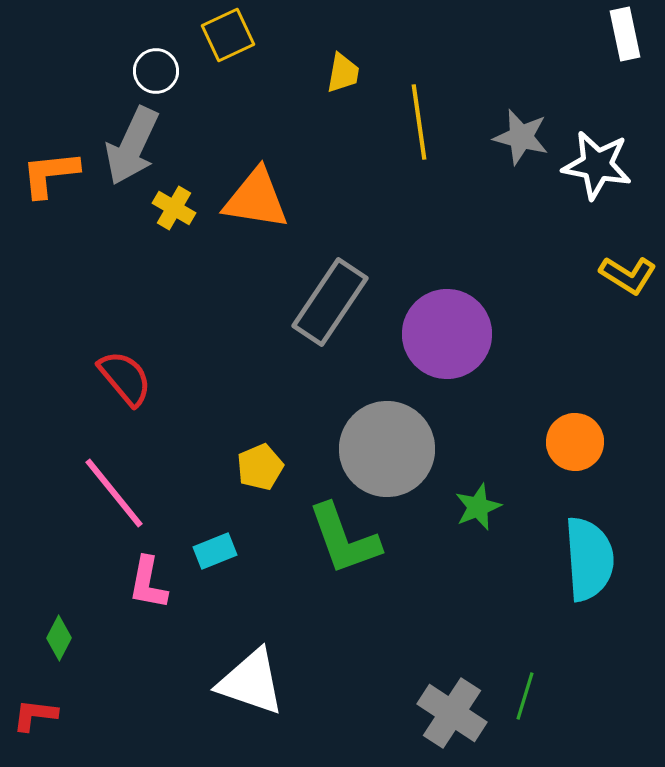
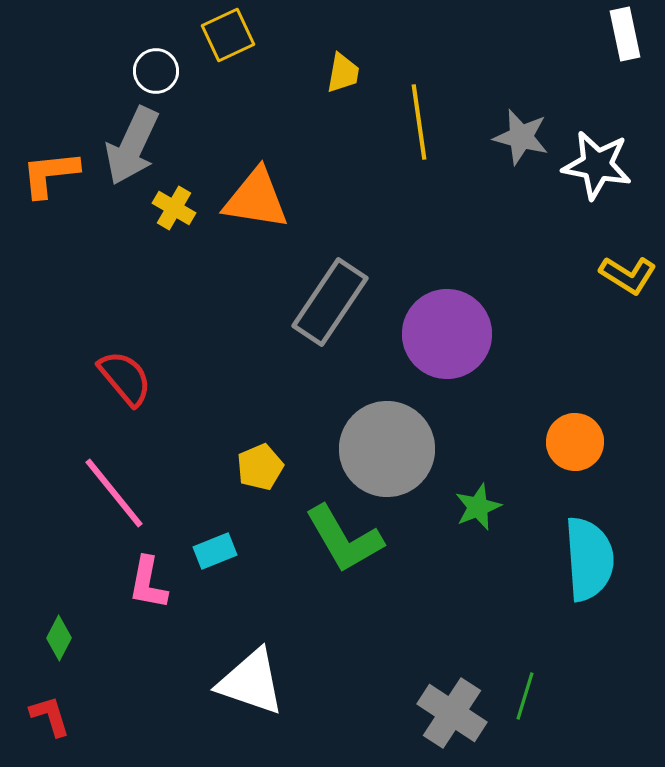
green L-shape: rotated 10 degrees counterclockwise
red L-shape: moved 15 px right, 1 px down; rotated 66 degrees clockwise
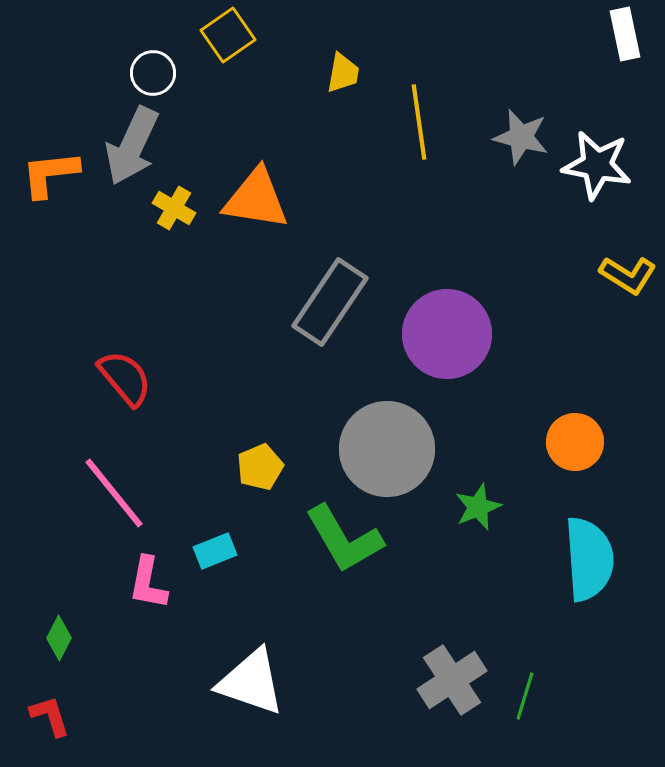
yellow square: rotated 10 degrees counterclockwise
white circle: moved 3 px left, 2 px down
gray cross: moved 33 px up; rotated 24 degrees clockwise
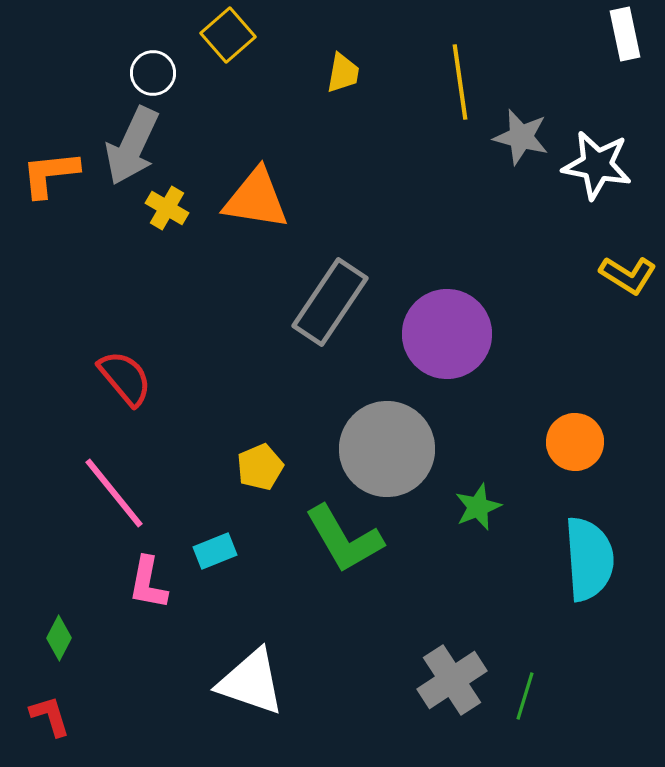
yellow square: rotated 6 degrees counterclockwise
yellow line: moved 41 px right, 40 px up
yellow cross: moved 7 px left
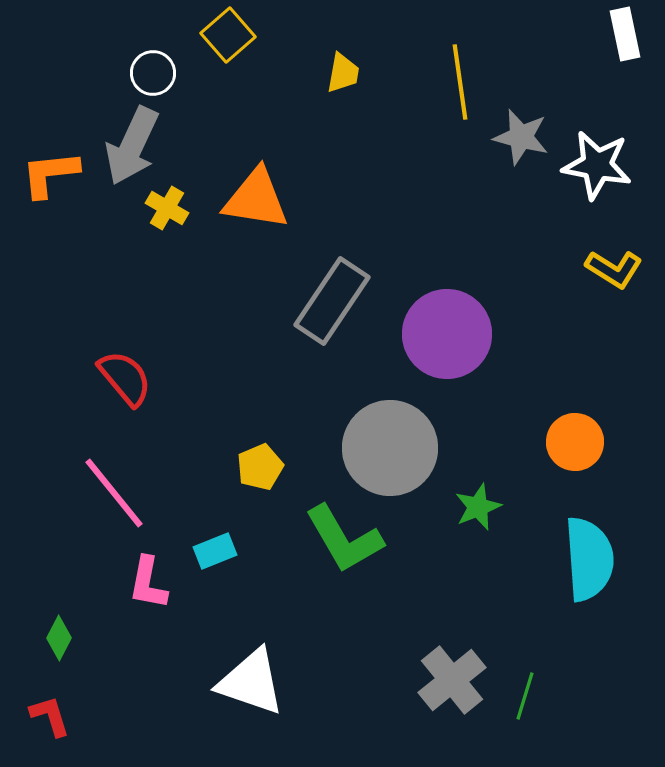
yellow L-shape: moved 14 px left, 6 px up
gray rectangle: moved 2 px right, 1 px up
gray circle: moved 3 px right, 1 px up
gray cross: rotated 6 degrees counterclockwise
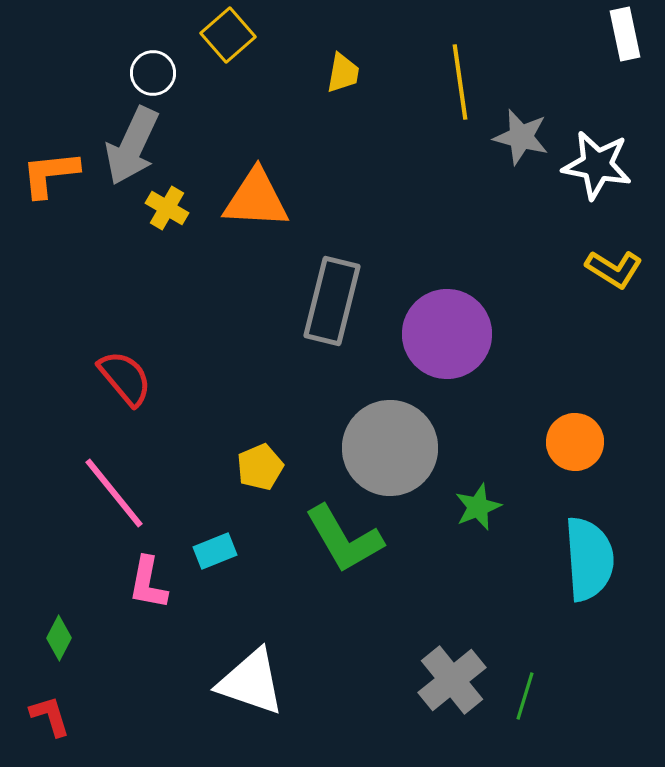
orange triangle: rotated 6 degrees counterclockwise
gray rectangle: rotated 20 degrees counterclockwise
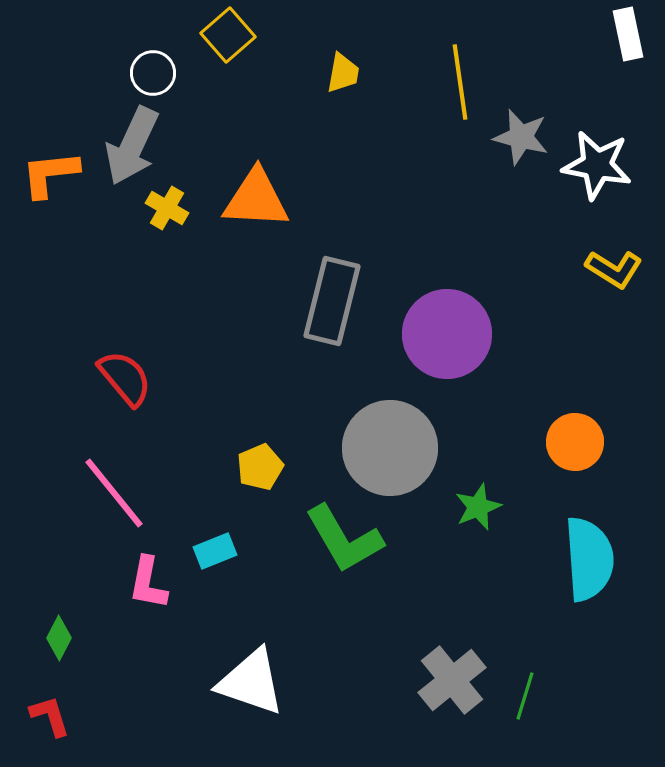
white rectangle: moved 3 px right
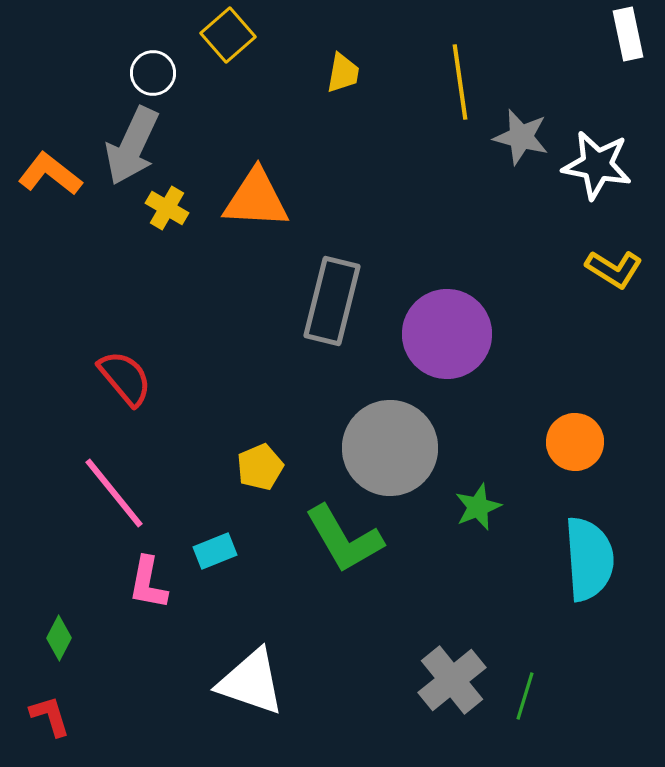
orange L-shape: rotated 44 degrees clockwise
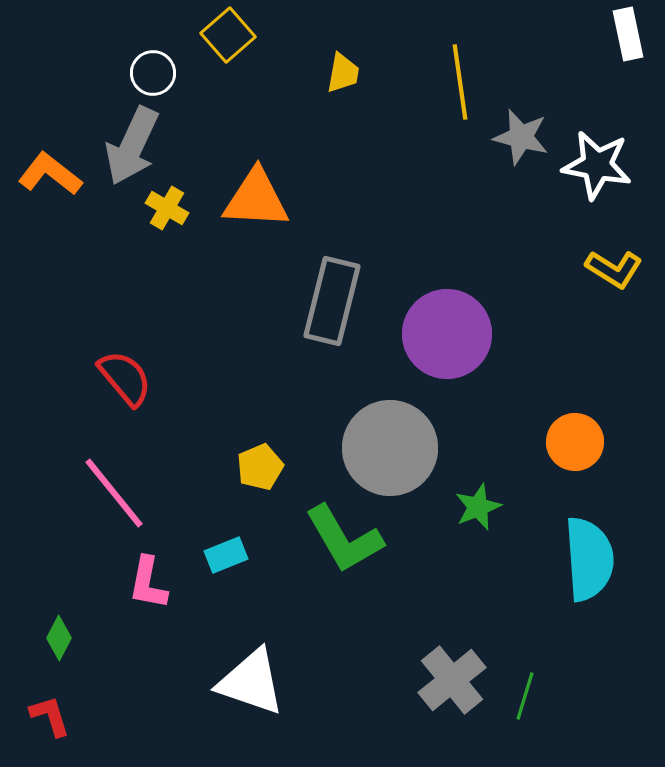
cyan rectangle: moved 11 px right, 4 px down
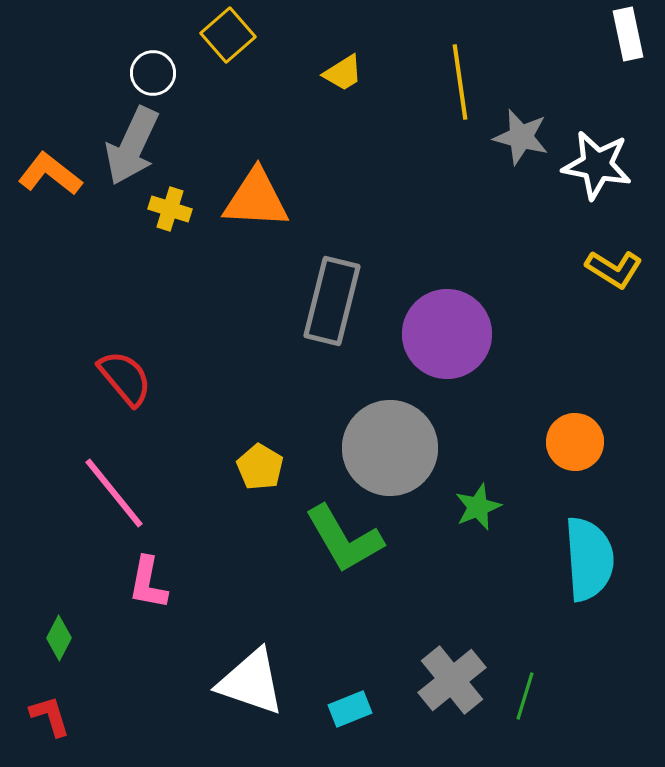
yellow trapezoid: rotated 48 degrees clockwise
yellow cross: moved 3 px right, 1 px down; rotated 12 degrees counterclockwise
yellow pentagon: rotated 18 degrees counterclockwise
cyan rectangle: moved 124 px right, 154 px down
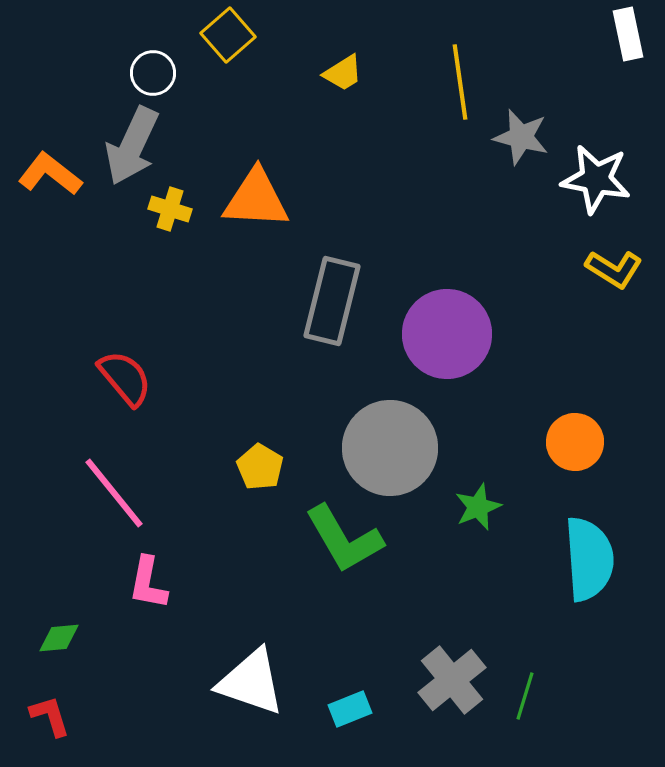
white star: moved 1 px left, 14 px down
green diamond: rotated 57 degrees clockwise
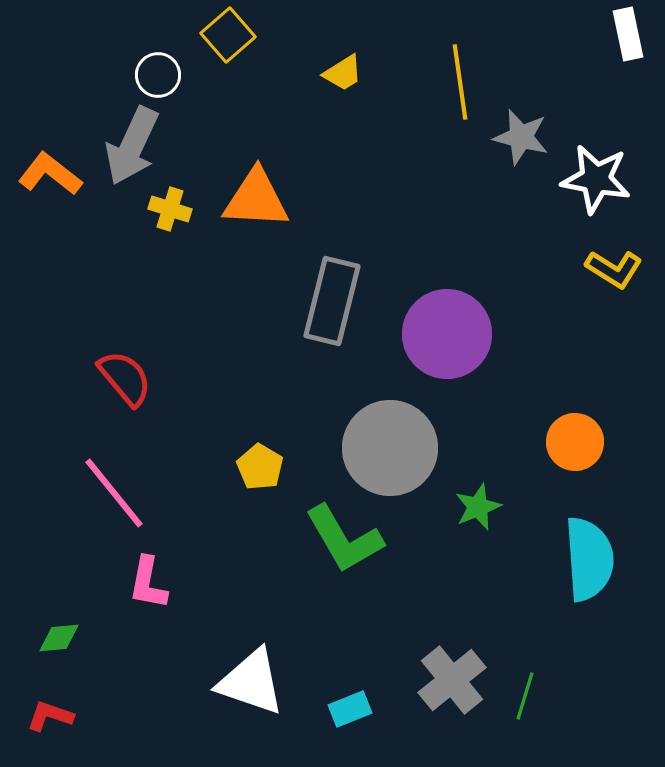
white circle: moved 5 px right, 2 px down
red L-shape: rotated 54 degrees counterclockwise
